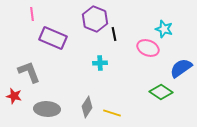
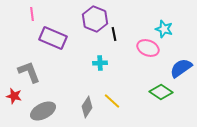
gray ellipse: moved 4 px left, 2 px down; rotated 30 degrees counterclockwise
yellow line: moved 12 px up; rotated 24 degrees clockwise
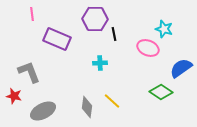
purple hexagon: rotated 20 degrees counterclockwise
purple rectangle: moved 4 px right, 1 px down
gray diamond: rotated 25 degrees counterclockwise
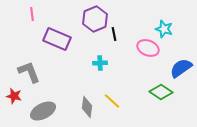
purple hexagon: rotated 25 degrees counterclockwise
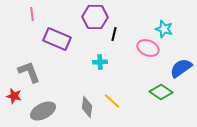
purple hexagon: moved 2 px up; rotated 25 degrees clockwise
black line: rotated 24 degrees clockwise
cyan cross: moved 1 px up
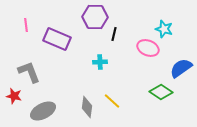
pink line: moved 6 px left, 11 px down
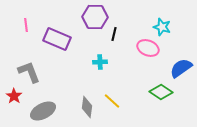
cyan star: moved 2 px left, 2 px up
red star: rotated 21 degrees clockwise
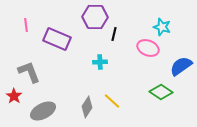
blue semicircle: moved 2 px up
gray diamond: rotated 25 degrees clockwise
